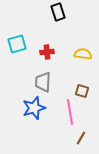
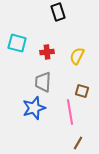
cyan square: moved 1 px up; rotated 30 degrees clockwise
yellow semicircle: moved 6 px left, 2 px down; rotated 72 degrees counterclockwise
brown line: moved 3 px left, 5 px down
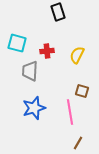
red cross: moved 1 px up
yellow semicircle: moved 1 px up
gray trapezoid: moved 13 px left, 11 px up
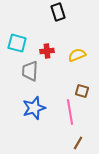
yellow semicircle: rotated 42 degrees clockwise
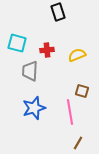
red cross: moved 1 px up
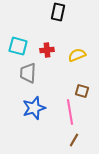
black rectangle: rotated 30 degrees clockwise
cyan square: moved 1 px right, 3 px down
gray trapezoid: moved 2 px left, 2 px down
brown line: moved 4 px left, 3 px up
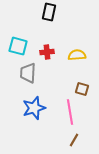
black rectangle: moved 9 px left
red cross: moved 2 px down
yellow semicircle: rotated 18 degrees clockwise
brown square: moved 2 px up
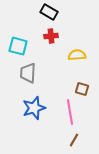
black rectangle: rotated 72 degrees counterclockwise
red cross: moved 4 px right, 16 px up
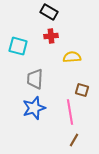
yellow semicircle: moved 5 px left, 2 px down
gray trapezoid: moved 7 px right, 6 px down
brown square: moved 1 px down
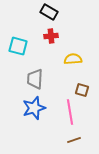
yellow semicircle: moved 1 px right, 2 px down
brown line: rotated 40 degrees clockwise
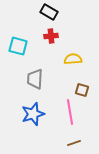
blue star: moved 1 px left, 6 px down
brown line: moved 3 px down
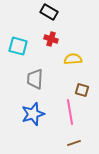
red cross: moved 3 px down; rotated 24 degrees clockwise
